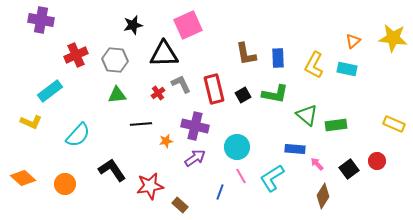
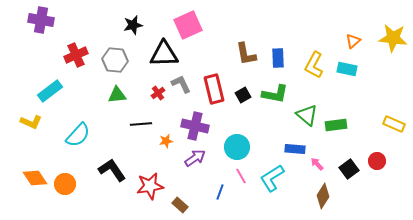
orange diamond at (23, 178): moved 12 px right; rotated 15 degrees clockwise
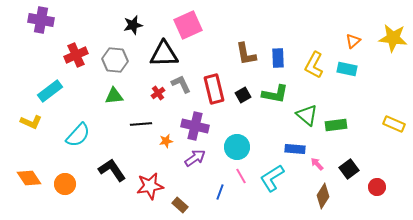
green triangle at (117, 95): moved 3 px left, 1 px down
red circle at (377, 161): moved 26 px down
orange diamond at (35, 178): moved 6 px left
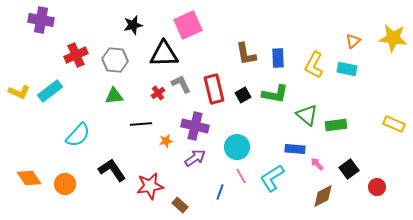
yellow L-shape at (31, 122): moved 12 px left, 30 px up
brown diamond at (323, 196): rotated 30 degrees clockwise
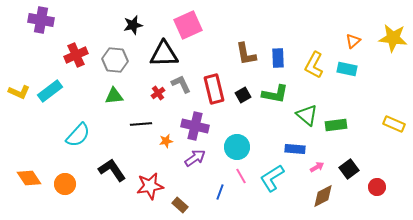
pink arrow at (317, 164): moved 3 px down; rotated 104 degrees clockwise
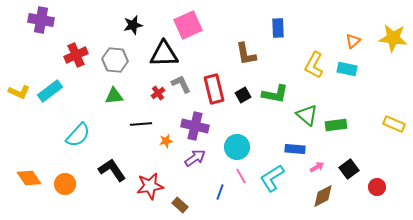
blue rectangle at (278, 58): moved 30 px up
